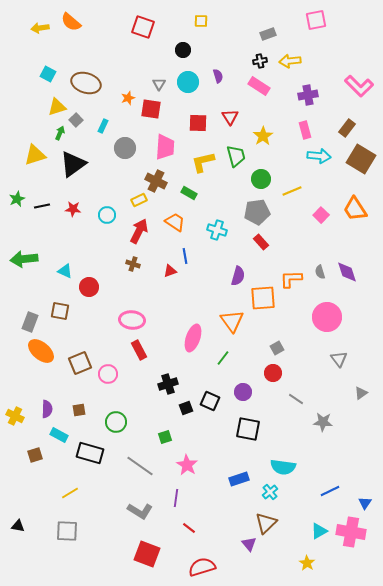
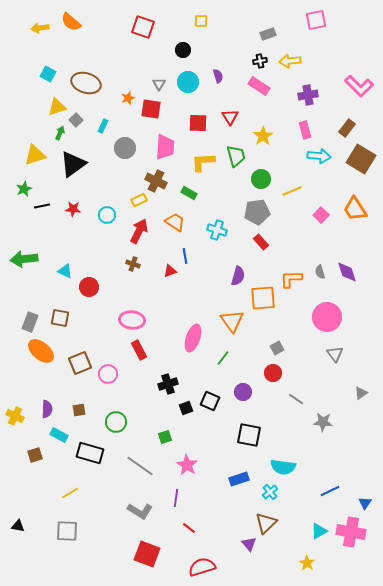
yellow L-shape at (203, 162): rotated 10 degrees clockwise
green star at (17, 199): moved 7 px right, 10 px up
brown square at (60, 311): moved 7 px down
gray triangle at (339, 359): moved 4 px left, 5 px up
black square at (248, 429): moved 1 px right, 6 px down
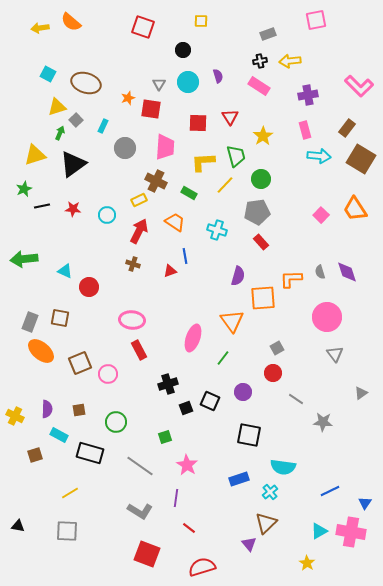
yellow line at (292, 191): moved 67 px left, 6 px up; rotated 24 degrees counterclockwise
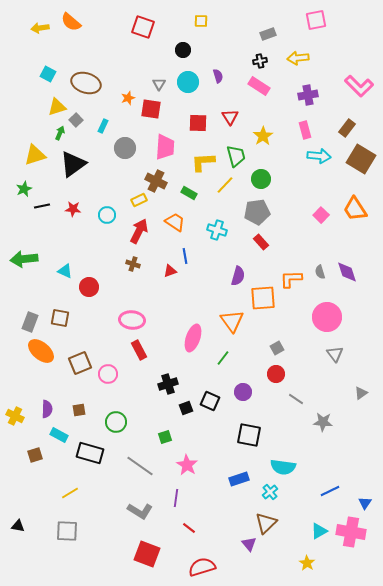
yellow arrow at (290, 61): moved 8 px right, 3 px up
red circle at (273, 373): moved 3 px right, 1 px down
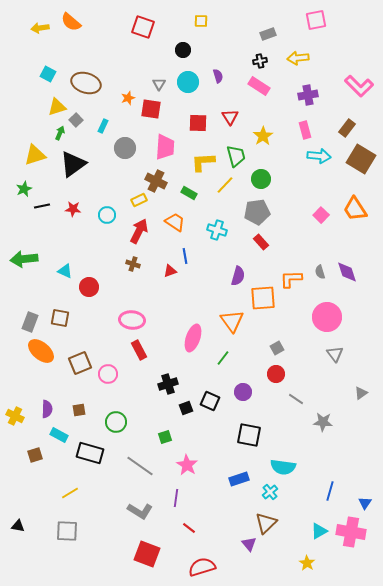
blue line at (330, 491): rotated 48 degrees counterclockwise
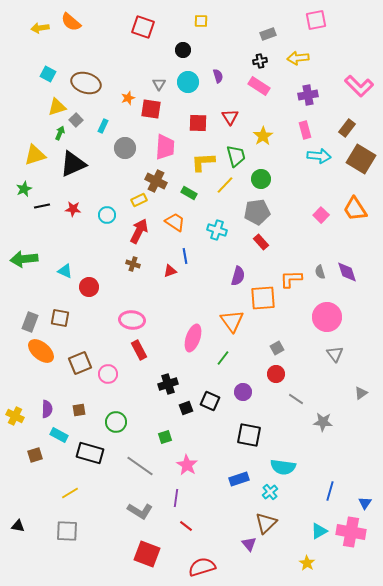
black triangle at (73, 164): rotated 12 degrees clockwise
red line at (189, 528): moved 3 px left, 2 px up
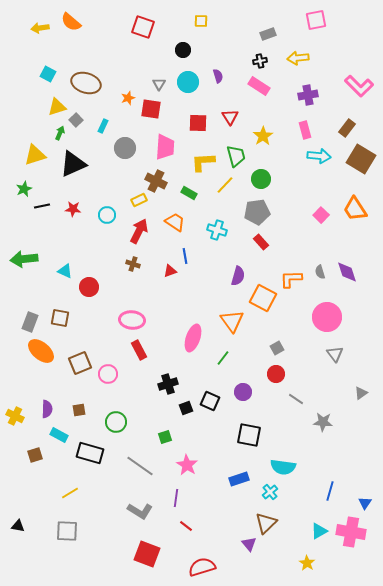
orange square at (263, 298): rotated 32 degrees clockwise
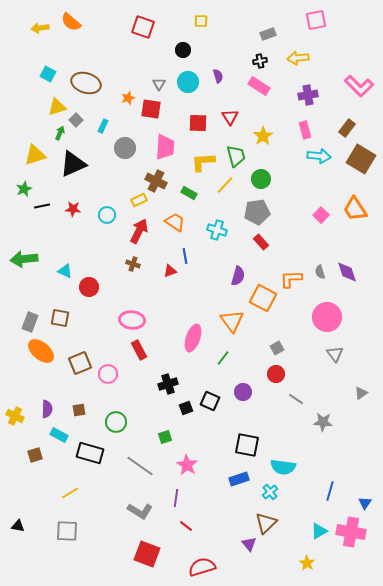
black square at (249, 435): moved 2 px left, 10 px down
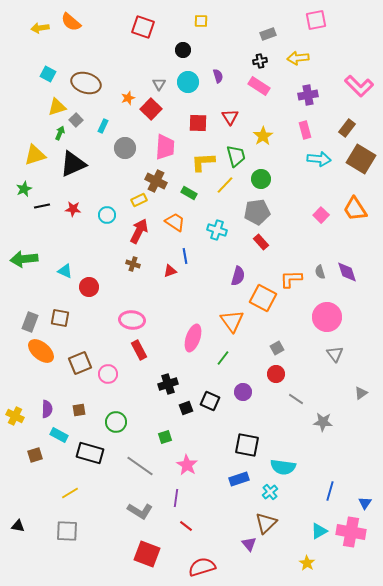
red square at (151, 109): rotated 35 degrees clockwise
cyan arrow at (319, 156): moved 3 px down
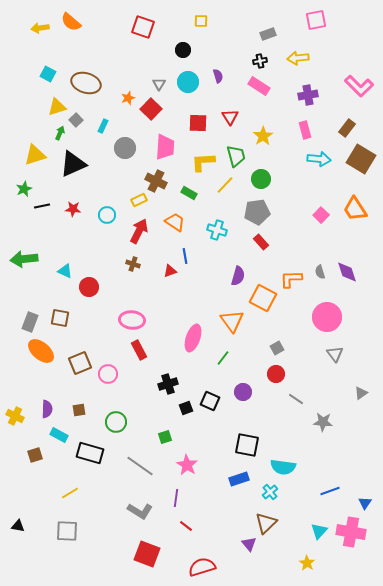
blue line at (330, 491): rotated 54 degrees clockwise
cyan triangle at (319, 531): rotated 18 degrees counterclockwise
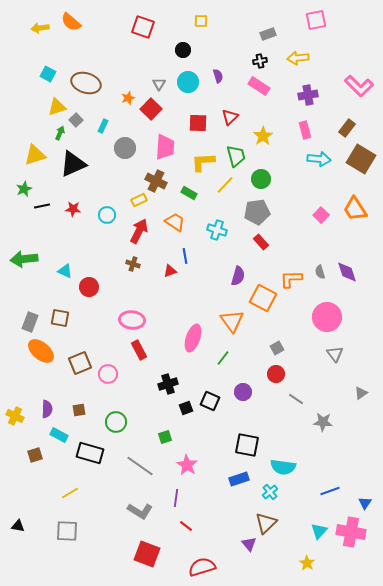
red triangle at (230, 117): rotated 18 degrees clockwise
